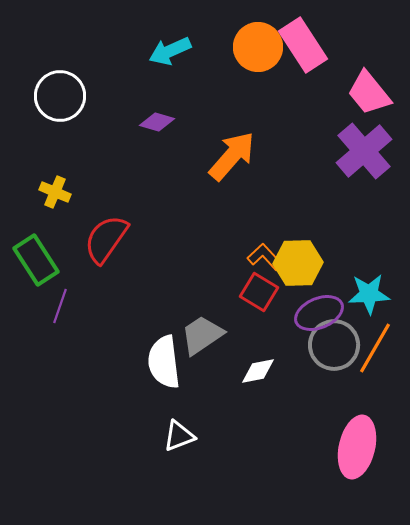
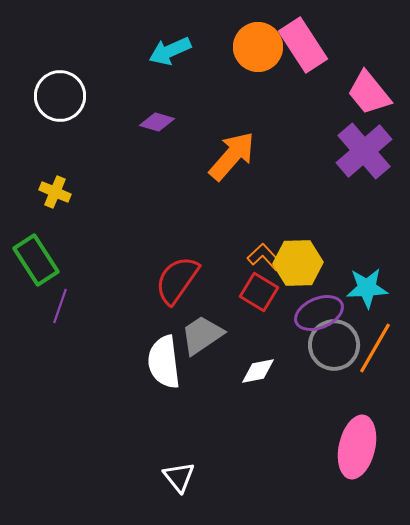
red semicircle: moved 71 px right, 41 px down
cyan star: moved 2 px left, 6 px up
white triangle: moved 41 px down; rotated 48 degrees counterclockwise
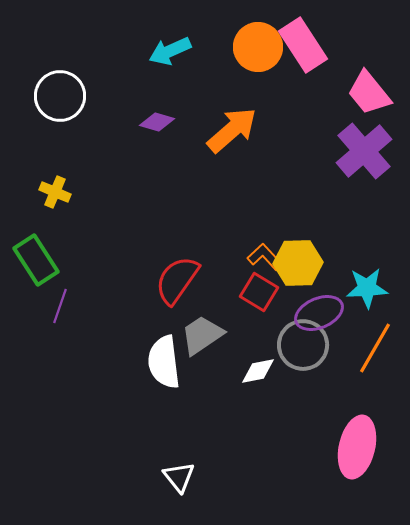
orange arrow: moved 26 px up; rotated 8 degrees clockwise
gray circle: moved 31 px left
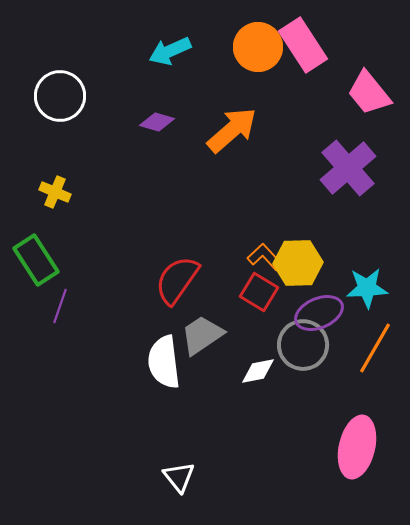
purple cross: moved 16 px left, 17 px down
